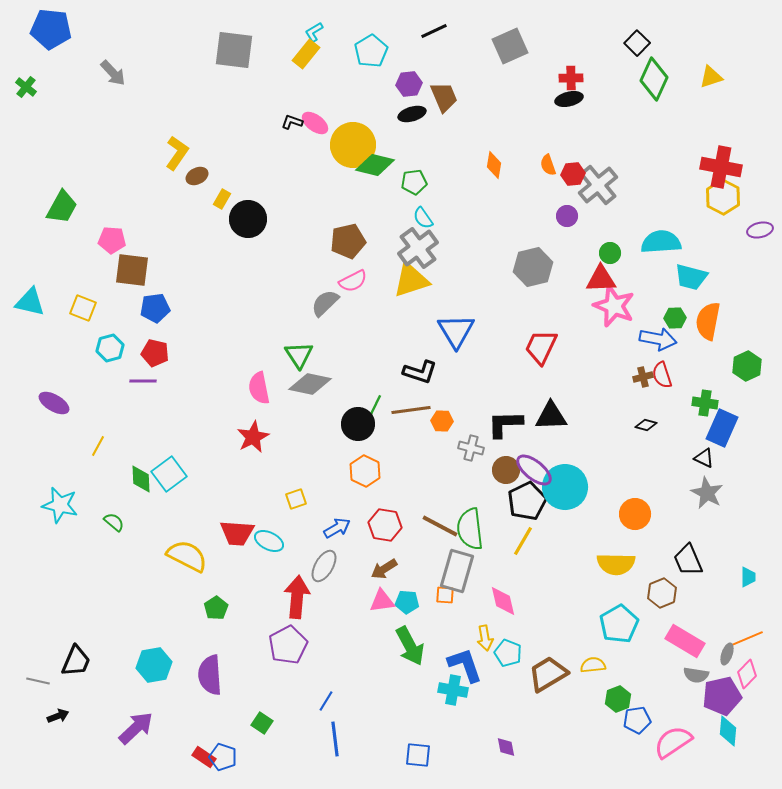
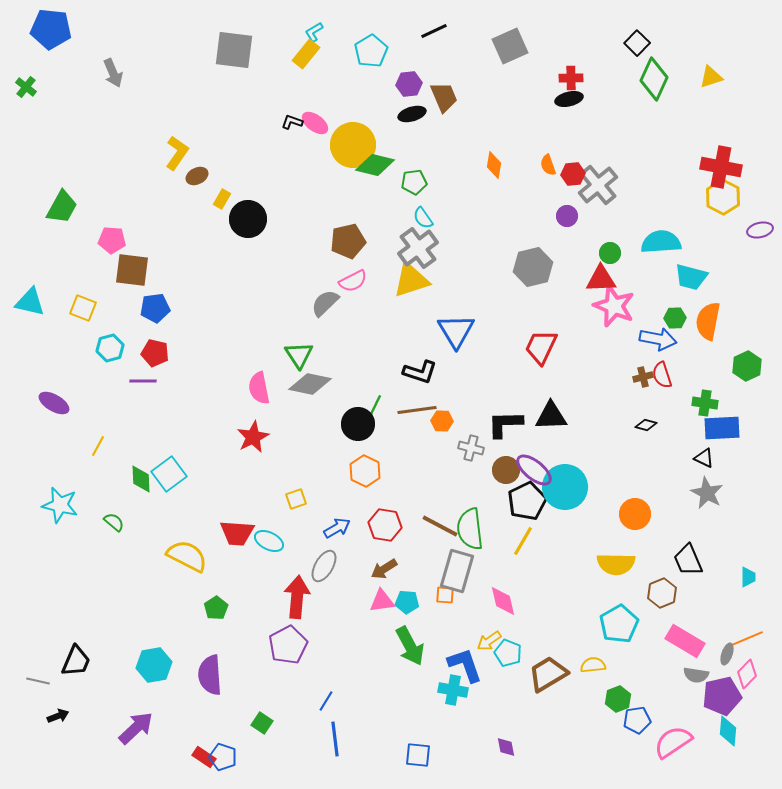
gray arrow at (113, 73): rotated 20 degrees clockwise
brown line at (411, 410): moved 6 px right
blue rectangle at (722, 428): rotated 63 degrees clockwise
yellow arrow at (485, 638): moved 4 px right, 3 px down; rotated 65 degrees clockwise
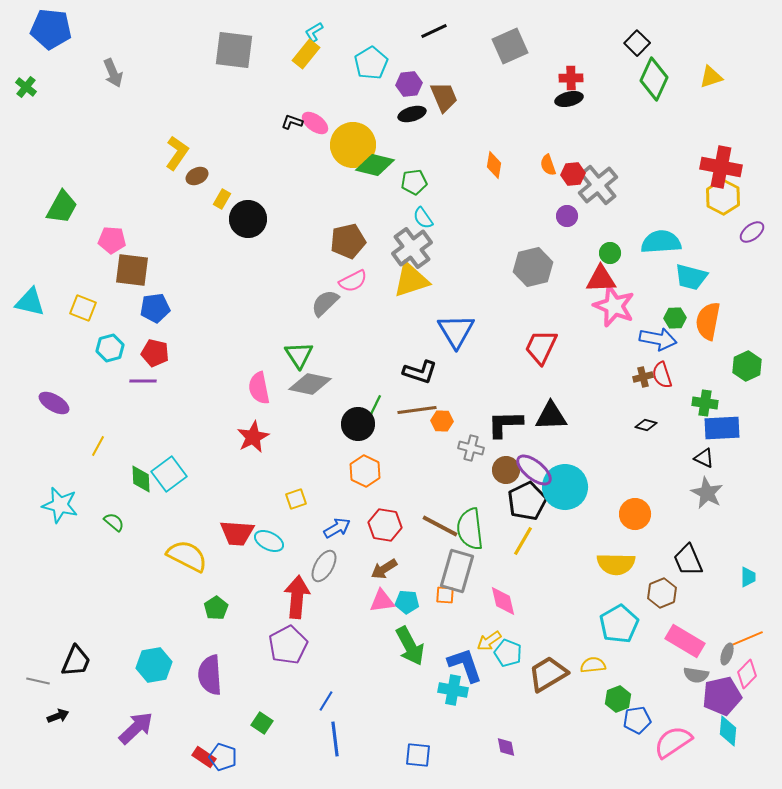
cyan pentagon at (371, 51): moved 12 px down
purple ellipse at (760, 230): moved 8 px left, 2 px down; rotated 25 degrees counterclockwise
gray cross at (418, 248): moved 6 px left
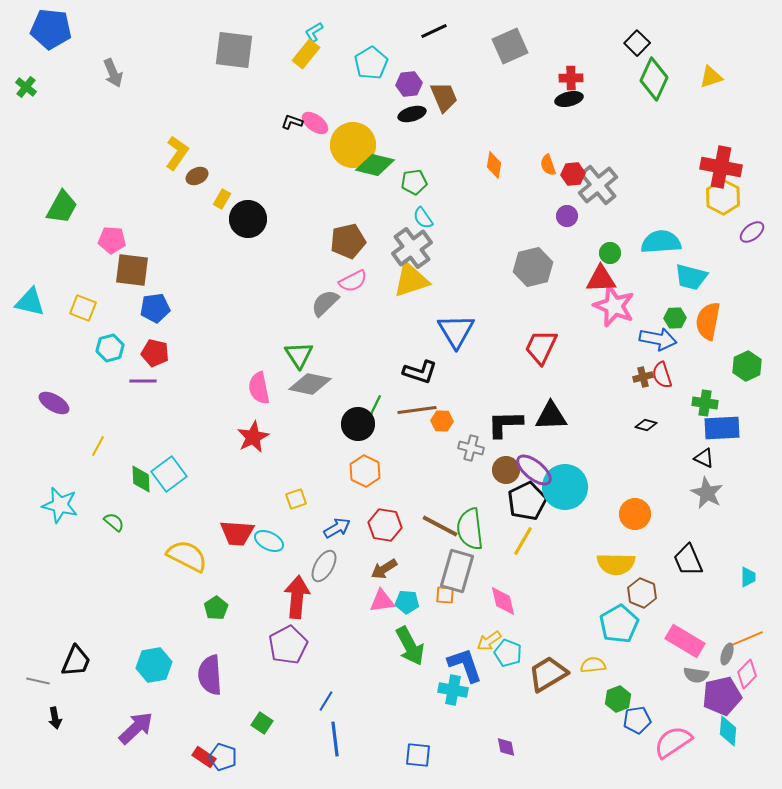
brown hexagon at (662, 593): moved 20 px left; rotated 16 degrees counterclockwise
black arrow at (58, 716): moved 3 px left, 2 px down; rotated 100 degrees clockwise
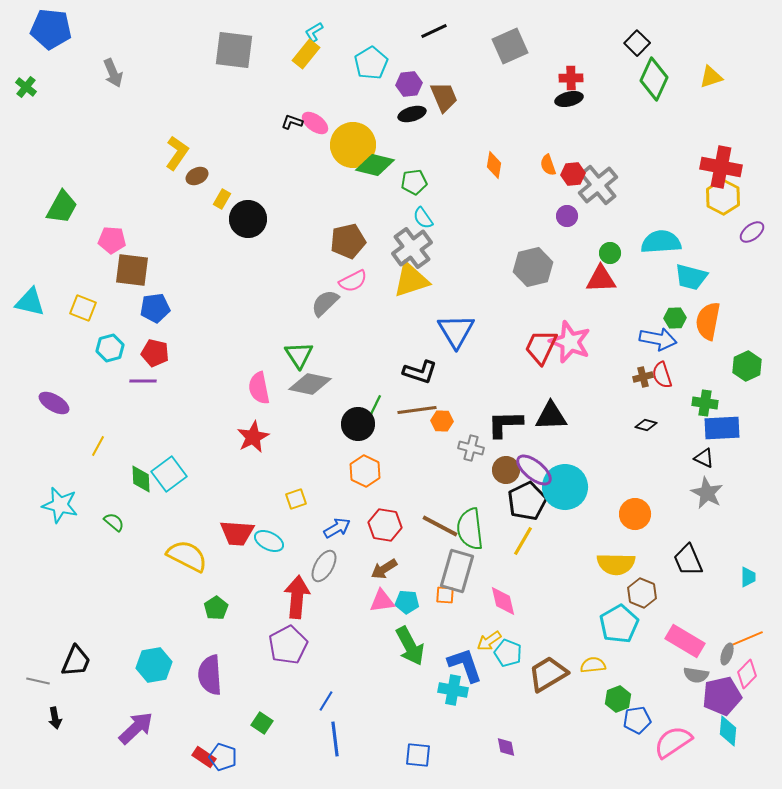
pink star at (614, 306): moved 44 px left, 36 px down
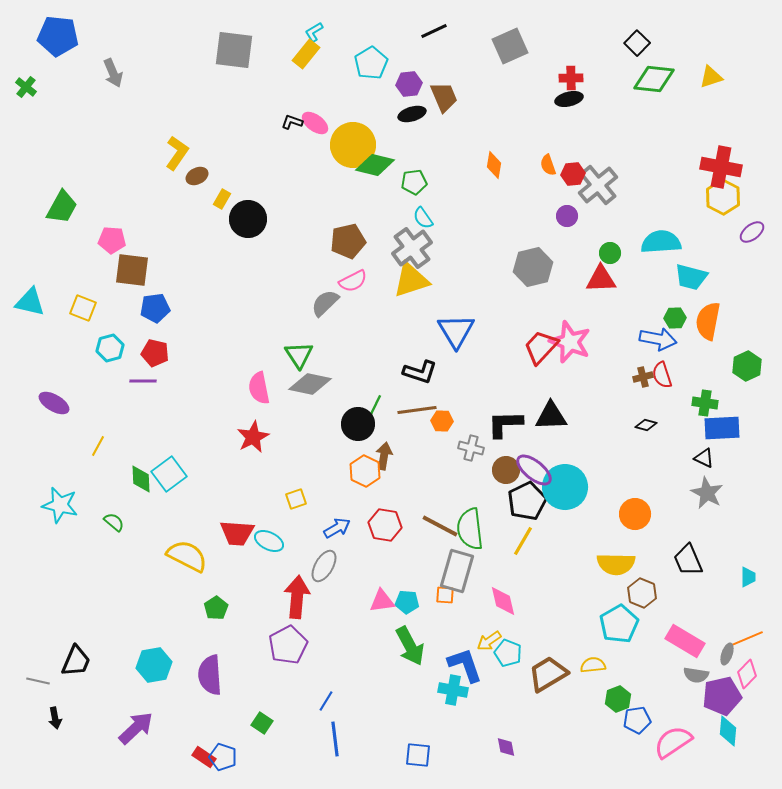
blue pentagon at (51, 29): moved 7 px right, 7 px down
green diamond at (654, 79): rotated 72 degrees clockwise
red trapezoid at (541, 347): rotated 18 degrees clockwise
brown arrow at (384, 569): moved 113 px up; rotated 132 degrees clockwise
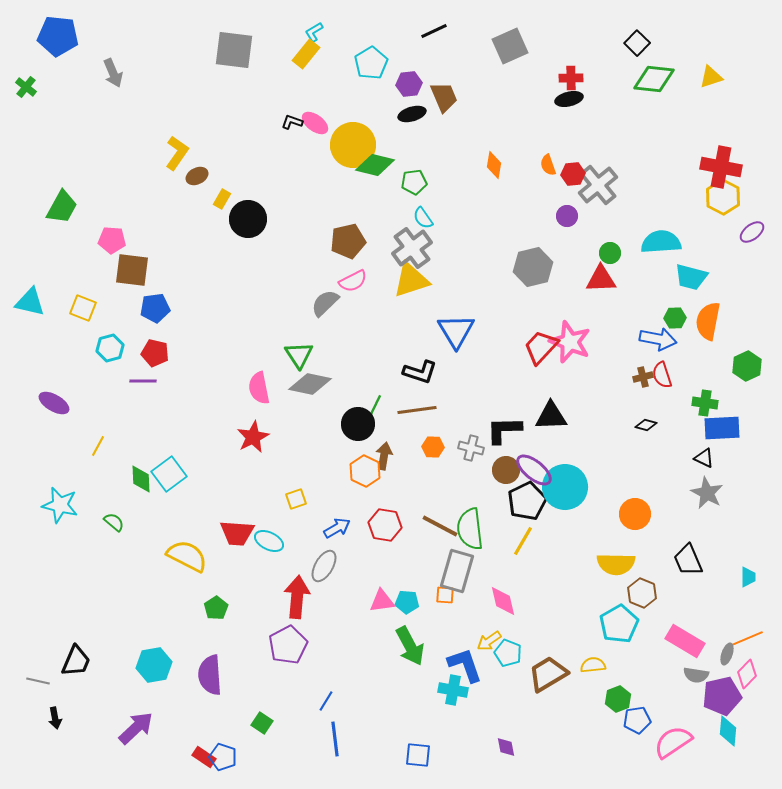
orange hexagon at (442, 421): moved 9 px left, 26 px down
black L-shape at (505, 424): moved 1 px left, 6 px down
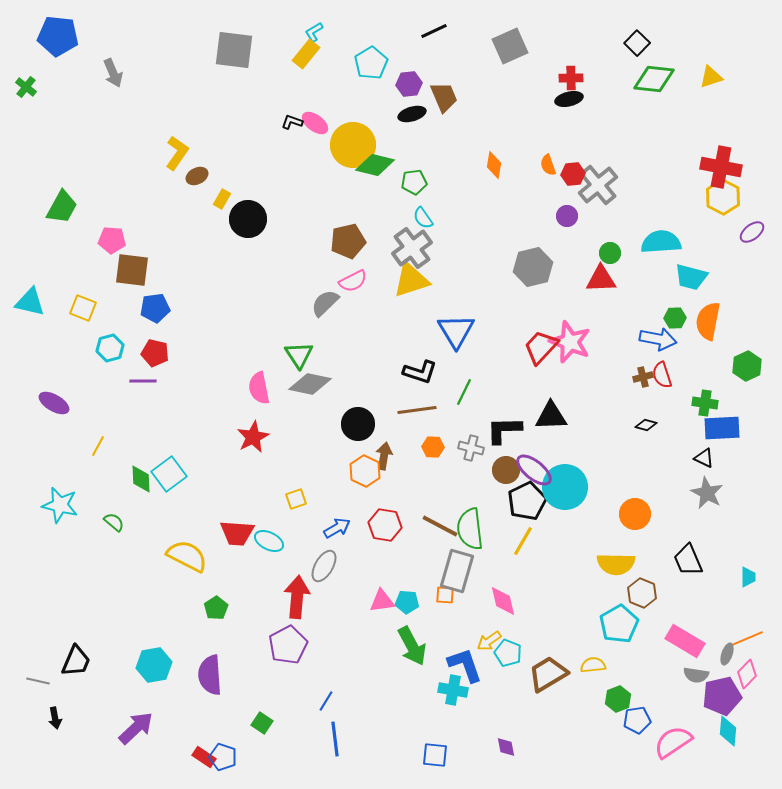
green line at (374, 408): moved 90 px right, 16 px up
green arrow at (410, 646): moved 2 px right
blue square at (418, 755): moved 17 px right
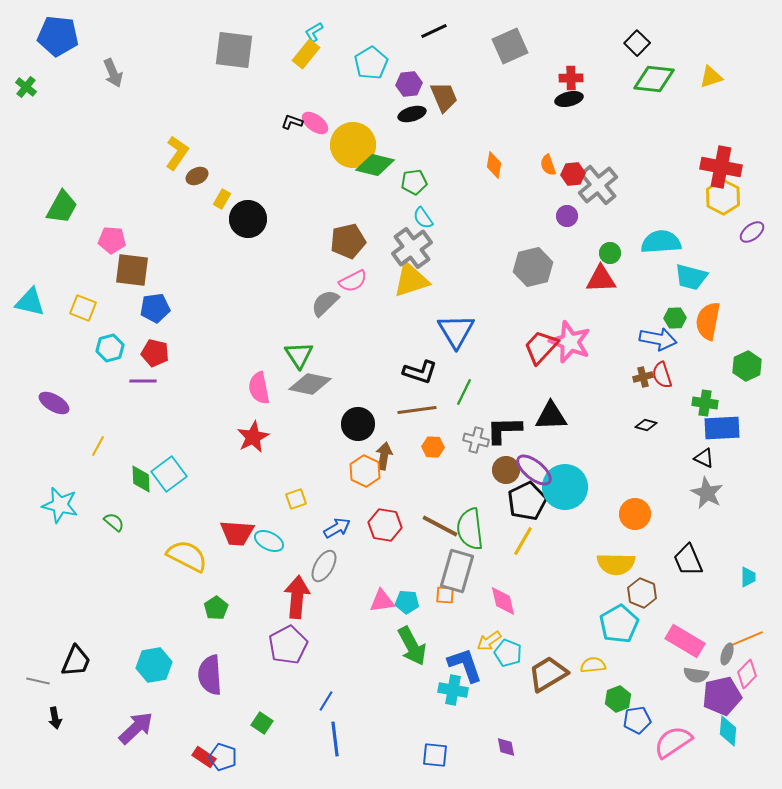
gray cross at (471, 448): moved 5 px right, 8 px up
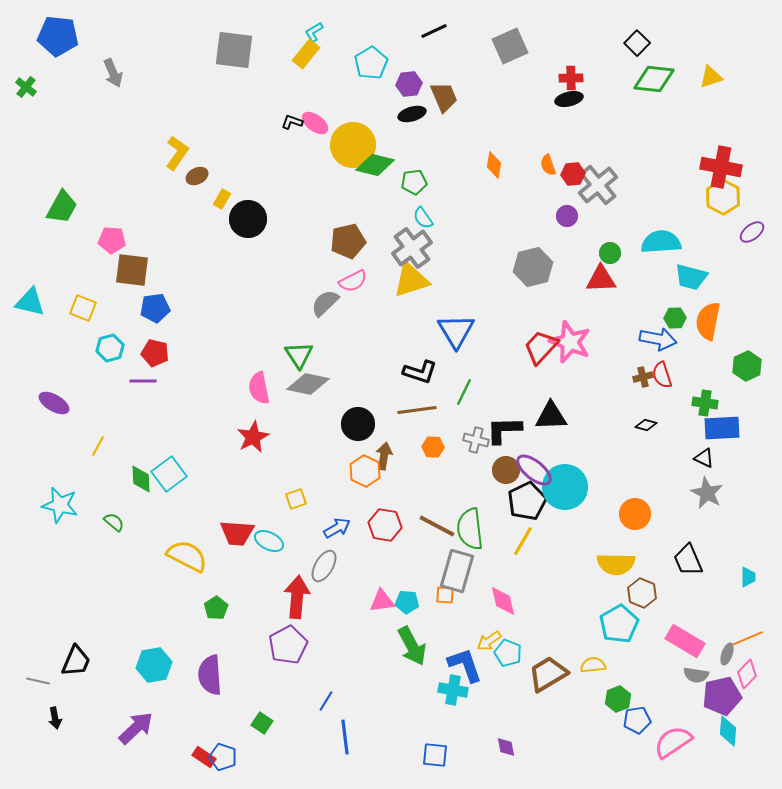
gray diamond at (310, 384): moved 2 px left
brown line at (440, 526): moved 3 px left
blue line at (335, 739): moved 10 px right, 2 px up
